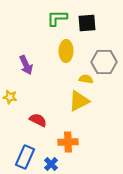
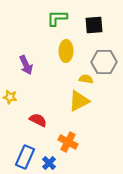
black square: moved 7 px right, 2 px down
orange cross: rotated 30 degrees clockwise
blue cross: moved 2 px left, 1 px up
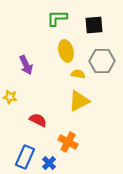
yellow ellipse: rotated 15 degrees counterclockwise
gray hexagon: moved 2 px left, 1 px up
yellow semicircle: moved 8 px left, 5 px up
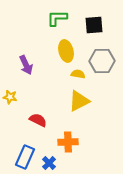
orange cross: rotated 30 degrees counterclockwise
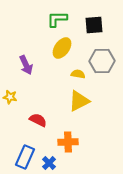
green L-shape: moved 1 px down
yellow ellipse: moved 4 px left, 3 px up; rotated 50 degrees clockwise
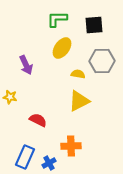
orange cross: moved 3 px right, 4 px down
blue cross: rotated 16 degrees clockwise
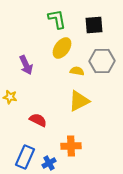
green L-shape: rotated 80 degrees clockwise
yellow semicircle: moved 1 px left, 3 px up
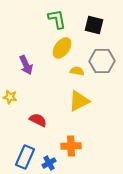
black square: rotated 18 degrees clockwise
